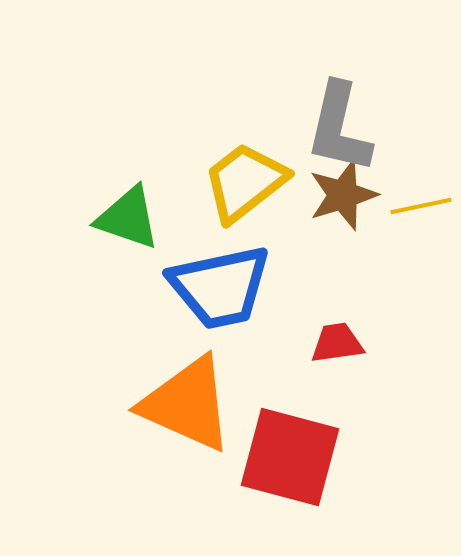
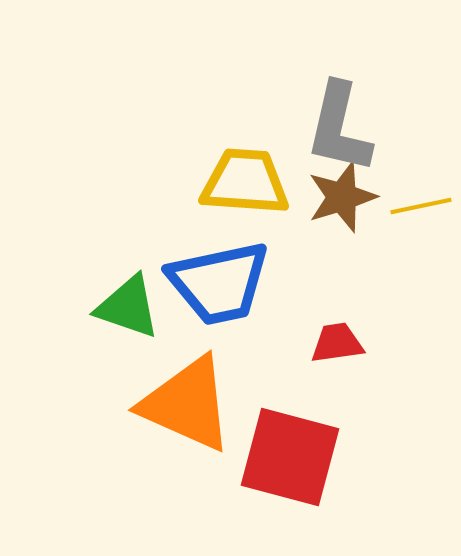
yellow trapezoid: rotated 42 degrees clockwise
brown star: moved 1 px left, 2 px down
green triangle: moved 89 px down
blue trapezoid: moved 1 px left, 4 px up
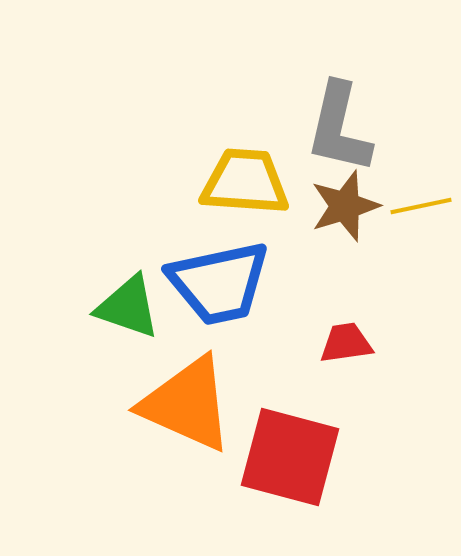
brown star: moved 3 px right, 9 px down
red trapezoid: moved 9 px right
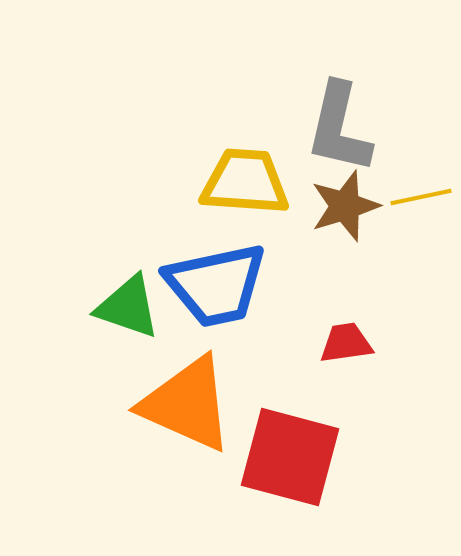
yellow line: moved 9 px up
blue trapezoid: moved 3 px left, 2 px down
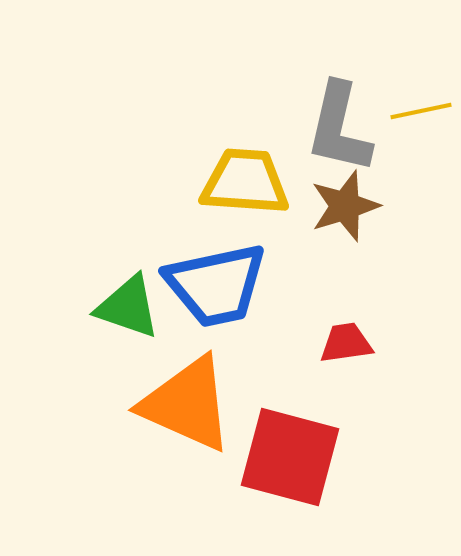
yellow line: moved 86 px up
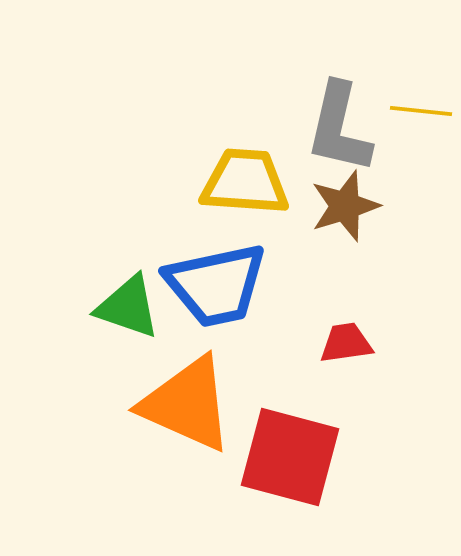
yellow line: rotated 18 degrees clockwise
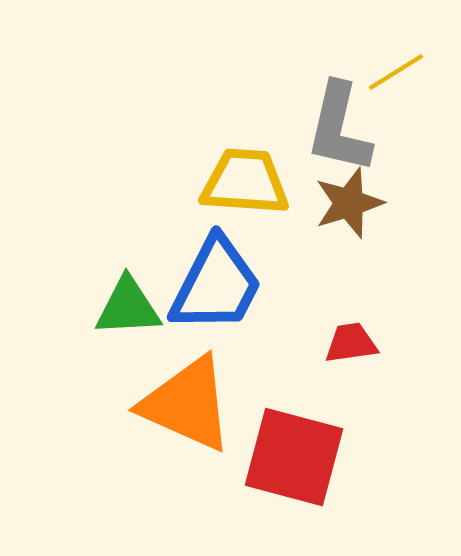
yellow line: moved 25 px left, 39 px up; rotated 38 degrees counterclockwise
brown star: moved 4 px right, 3 px up
blue trapezoid: rotated 51 degrees counterclockwise
green triangle: rotated 22 degrees counterclockwise
red trapezoid: moved 5 px right
red square: moved 4 px right
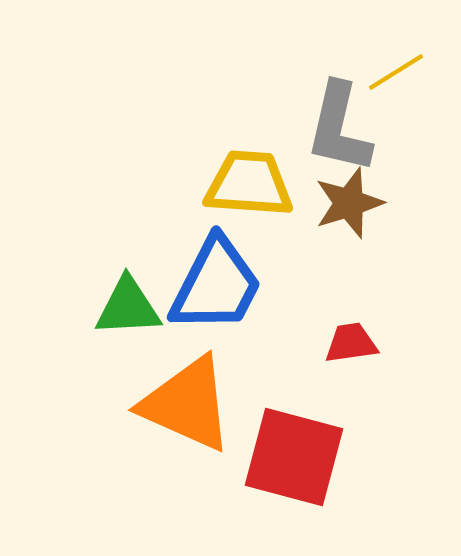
yellow trapezoid: moved 4 px right, 2 px down
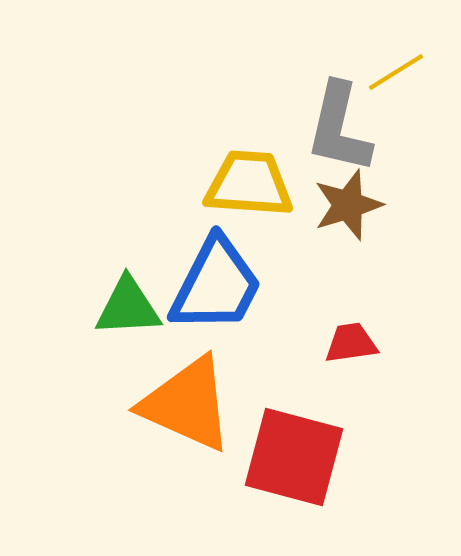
brown star: moved 1 px left, 2 px down
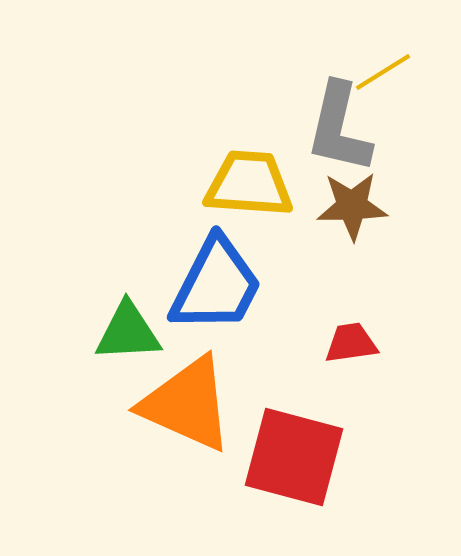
yellow line: moved 13 px left
brown star: moved 4 px right, 1 px down; rotated 16 degrees clockwise
green triangle: moved 25 px down
